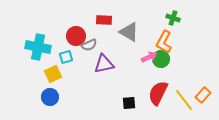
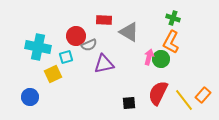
orange L-shape: moved 7 px right
pink arrow: rotated 49 degrees counterclockwise
blue circle: moved 20 px left
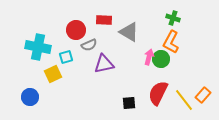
red circle: moved 6 px up
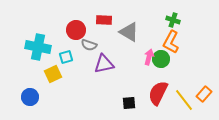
green cross: moved 2 px down
gray semicircle: rotated 42 degrees clockwise
orange rectangle: moved 1 px right, 1 px up
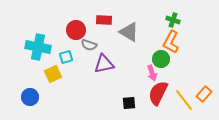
pink arrow: moved 3 px right, 16 px down; rotated 147 degrees clockwise
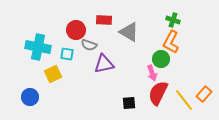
cyan square: moved 1 px right, 3 px up; rotated 24 degrees clockwise
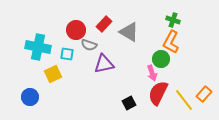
red rectangle: moved 4 px down; rotated 49 degrees counterclockwise
black square: rotated 24 degrees counterclockwise
